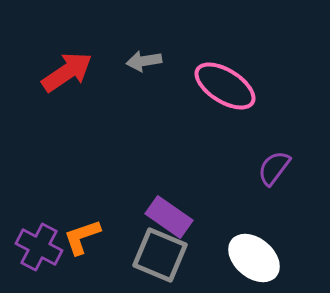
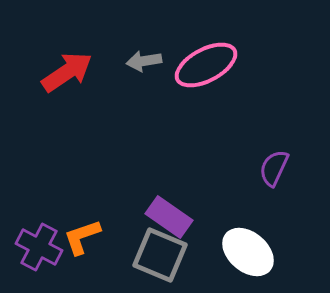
pink ellipse: moved 19 px left, 21 px up; rotated 60 degrees counterclockwise
purple semicircle: rotated 12 degrees counterclockwise
white ellipse: moved 6 px left, 6 px up
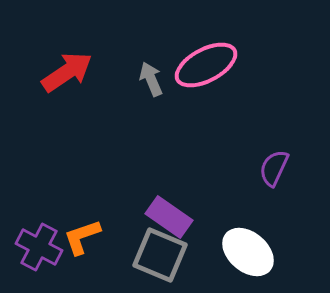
gray arrow: moved 7 px right, 18 px down; rotated 76 degrees clockwise
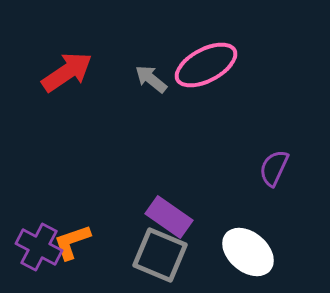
gray arrow: rotated 28 degrees counterclockwise
orange L-shape: moved 10 px left, 5 px down
